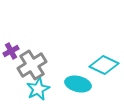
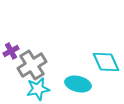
cyan diamond: moved 2 px right, 3 px up; rotated 40 degrees clockwise
cyan star: rotated 15 degrees clockwise
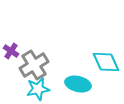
purple cross: rotated 28 degrees counterclockwise
gray cross: moved 2 px right
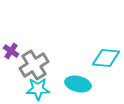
cyan diamond: moved 4 px up; rotated 60 degrees counterclockwise
cyan star: rotated 10 degrees clockwise
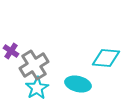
cyan star: moved 1 px left, 1 px up; rotated 30 degrees counterclockwise
